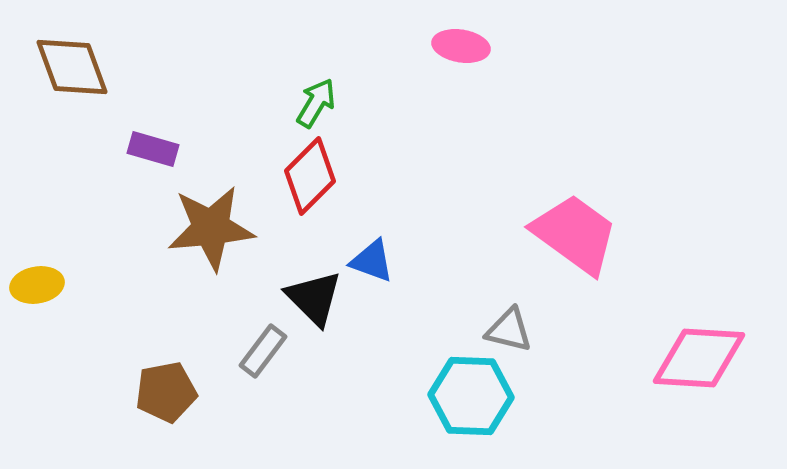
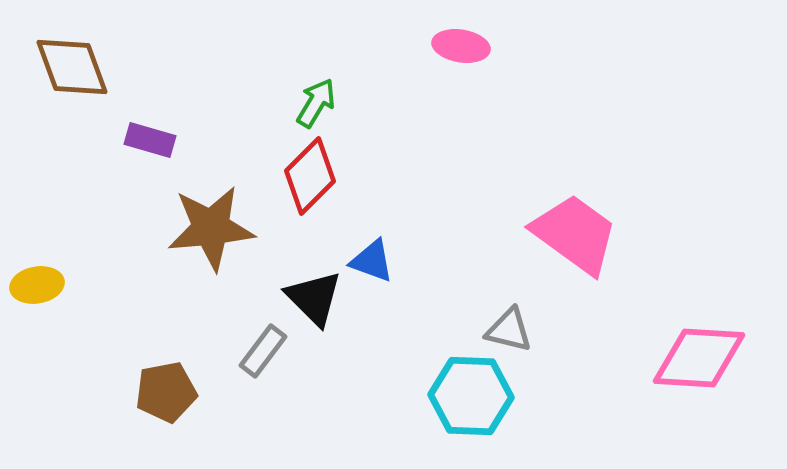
purple rectangle: moved 3 px left, 9 px up
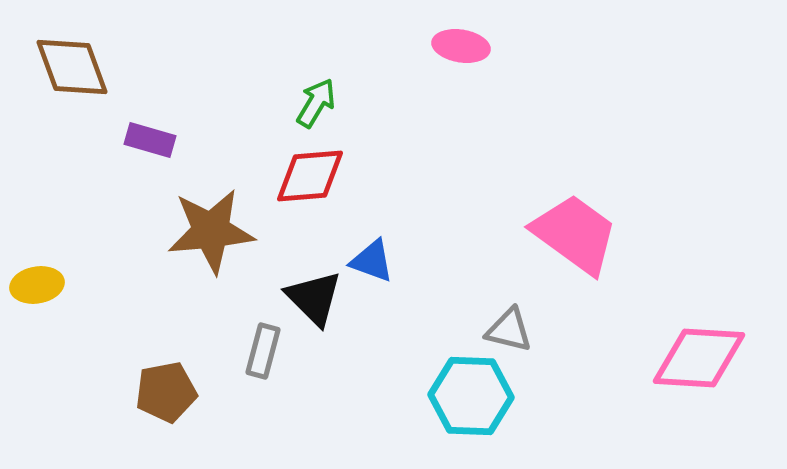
red diamond: rotated 40 degrees clockwise
brown star: moved 3 px down
gray rectangle: rotated 22 degrees counterclockwise
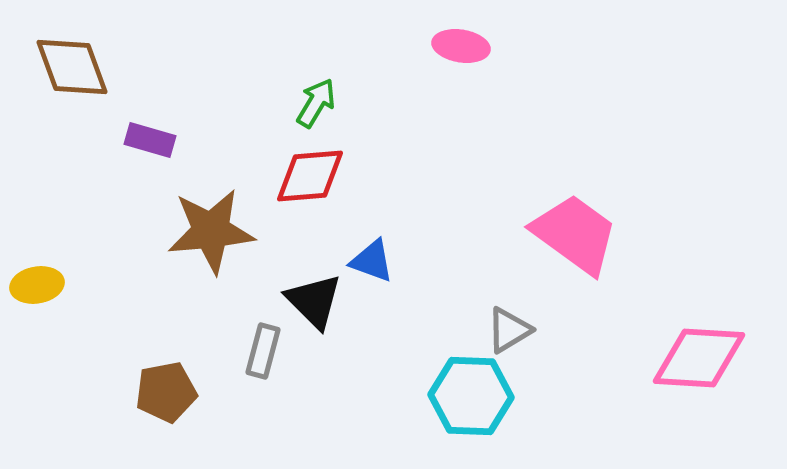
black triangle: moved 3 px down
gray triangle: rotated 45 degrees counterclockwise
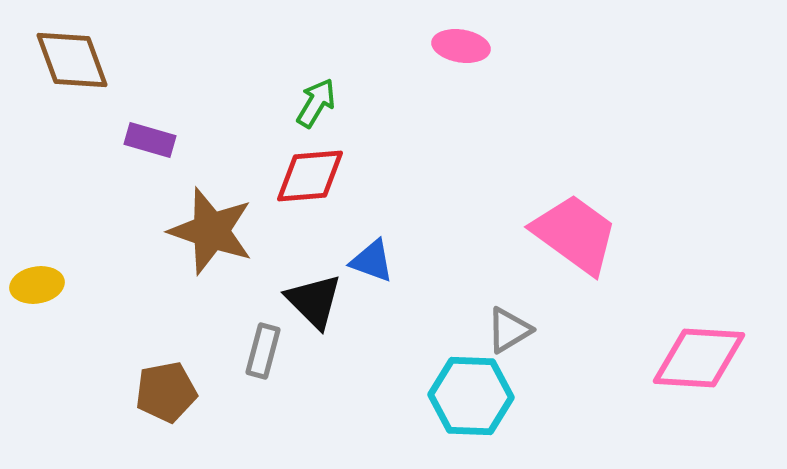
brown diamond: moved 7 px up
brown star: rotated 24 degrees clockwise
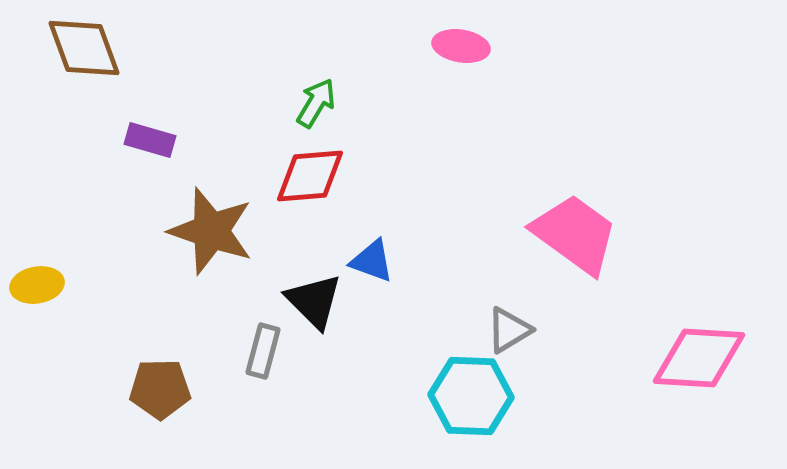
brown diamond: moved 12 px right, 12 px up
brown pentagon: moved 6 px left, 3 px up; rotated 10 degrees clockwise
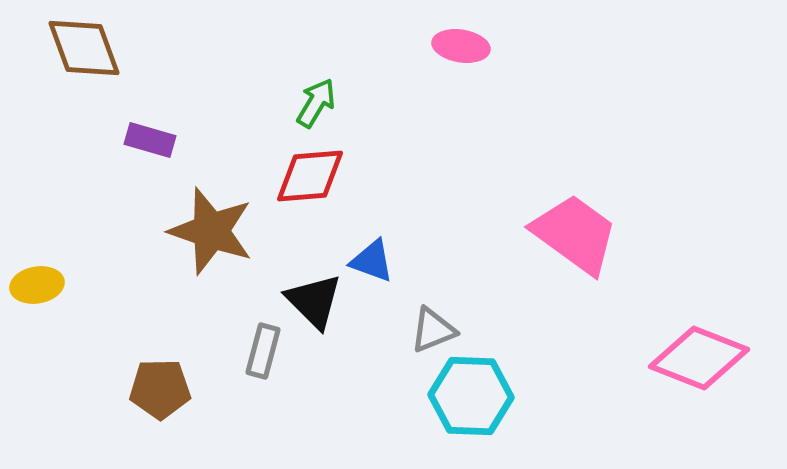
gray triangle: moved 76 px left; rotated 9 degrees clockwise
pink diamond: rotated 18 degrees clockwise
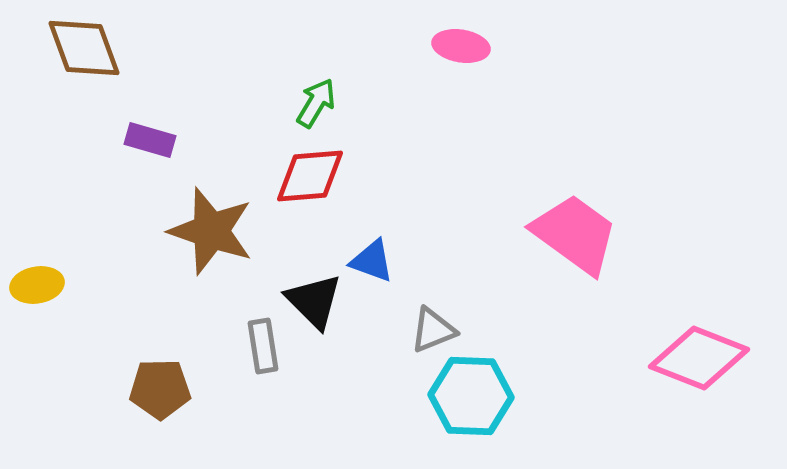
gray rectangle: moved 5 px up; rotated 24 degrees counterclockwise
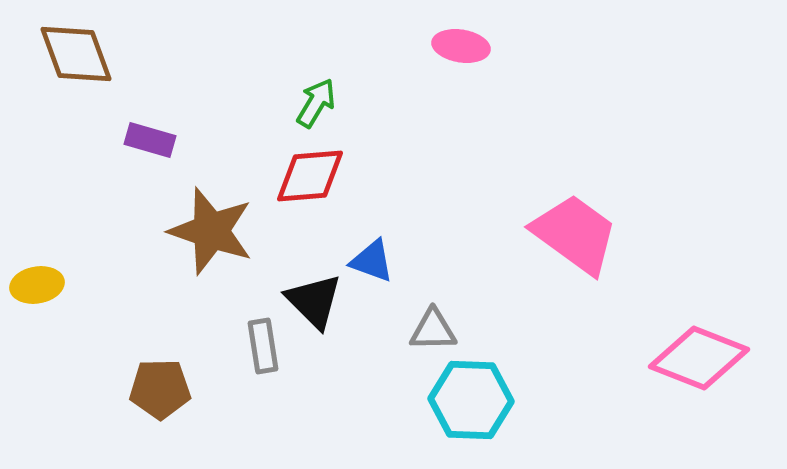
brown diamond: moved 8 px left, 6 px down
gray triangle: rotated 21 degrees clockwise
cyan hexagon: moved 4 px down
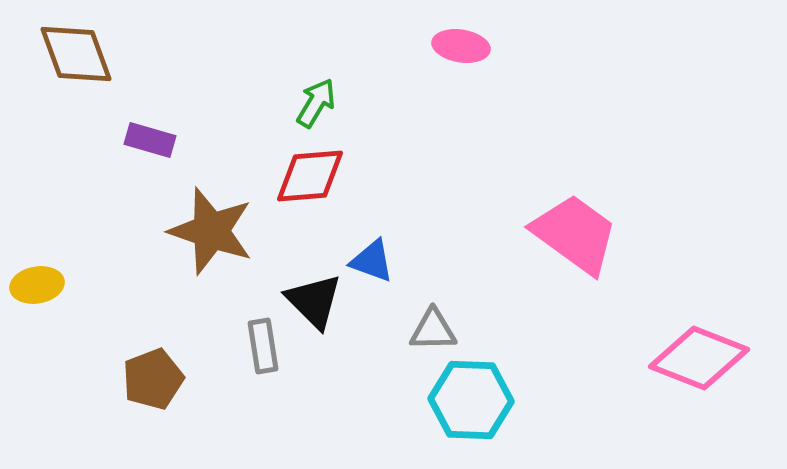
brown pentagon: moved 7 px left, 10 px up; rotated 20 degrees counterclockwise
